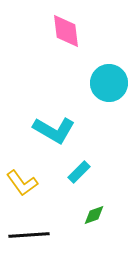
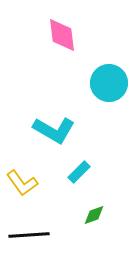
pink diamond: moved 4 px left, 4 px down
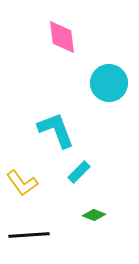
pink diamond: moved 2 px down
cyan L-shape: moved 2 px right; rotated 141 degrees counterclockwise
green diamond: rotated 40 degrees clockwise
